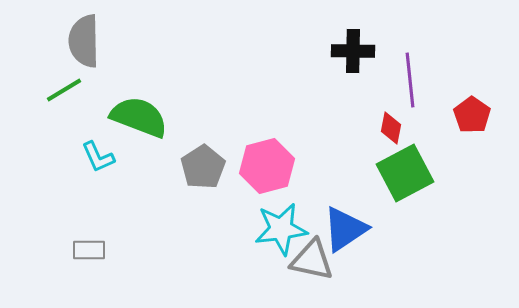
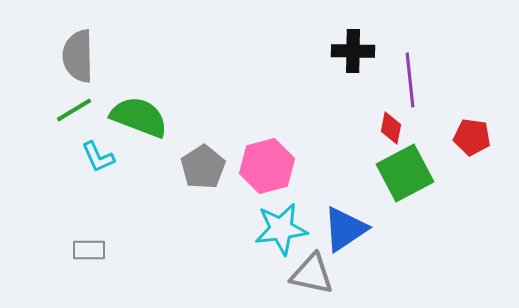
gray semicircle: moved 6 px left, 15 px down
green line: moved 10 px right, 20 px down
red pentagon: moved 22 px down; rotated 27 degrees counterclockwise
gray triangle: moved 14 px down
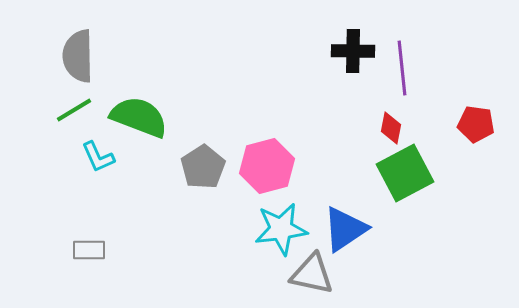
purple line: moved 8 px left, 12 px up
red pentagon: moved 4 px right, 13 px up
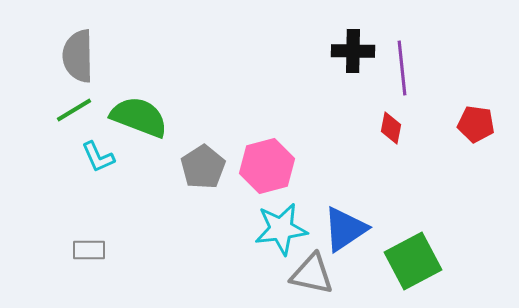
green square: moved 8 px right, 88 px down
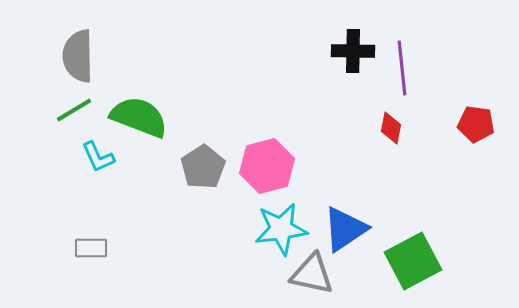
gray rectangle: moved 2 px right, 2 px up
